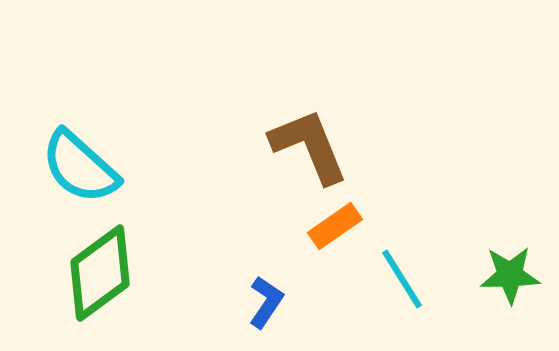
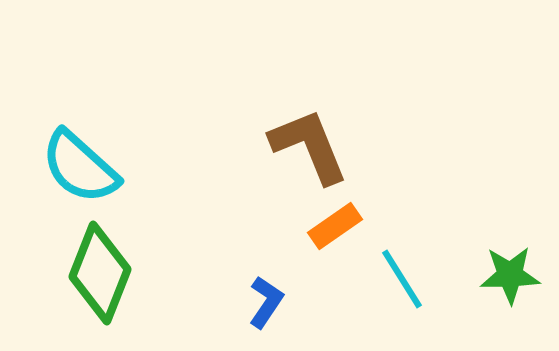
green diamond: rotated 32 degrees counterclockwise
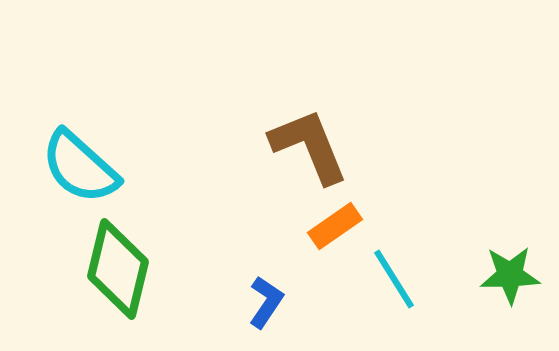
green diamond: moved 18 px right, 4 px up; rotated 8 degrees counterclockwise
cyan line: moved 8 px left
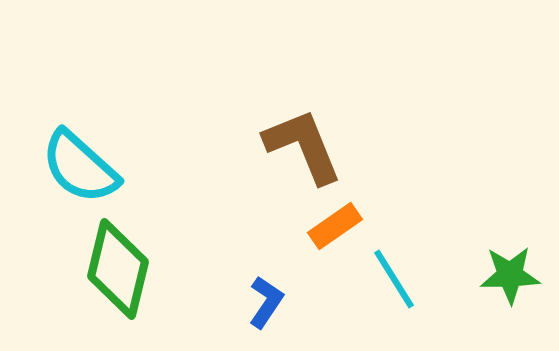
brown L-shape: moved 6 px left
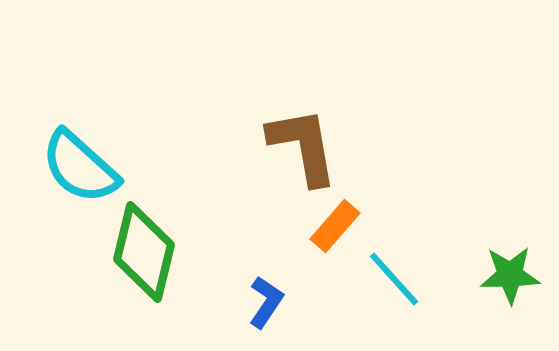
brown L-shape: rotated 12 degrees clockwise
orange rectangle: rotated 14 degrees counterclockwise
green diamond: moved 26 px right, 17 px up
cyan line: rotated 10 degrees counterclockwise
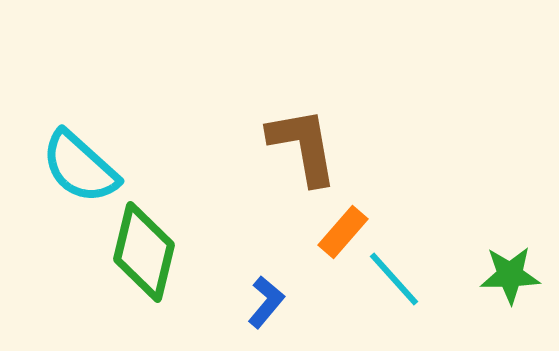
orange rectangle: moved 8 px right, 6 px down
blue L-shape: rotated 6 degrees clockwise
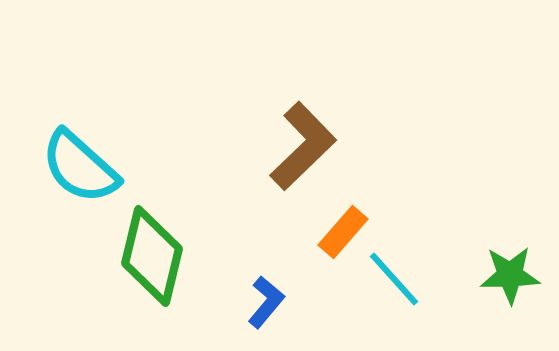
brown L-shape: rotated 56 degrees clockwise
green diamond: moved 8 px right, 4 px down
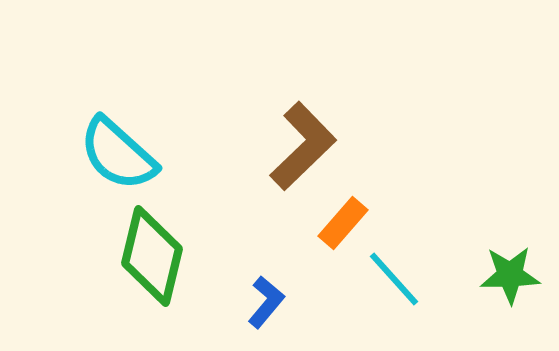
cyan semicircle: moved 38 px right, 13 px up
orange rectangle: moved 9 px up
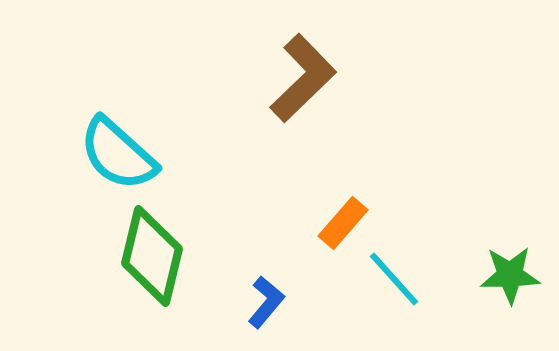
brown L-shape: moved 68 px up
